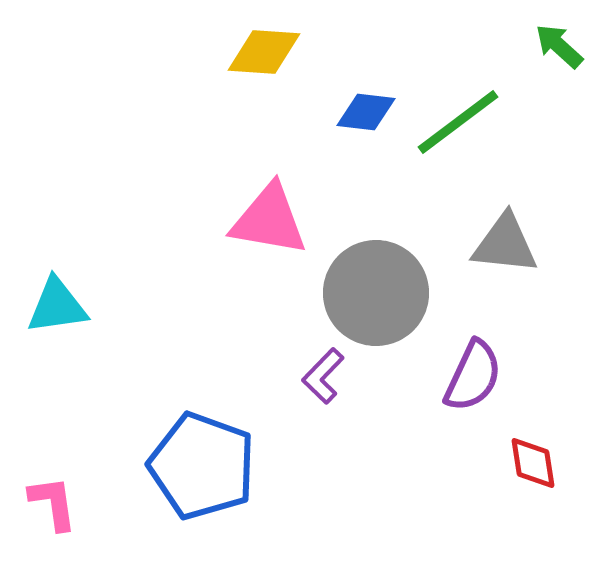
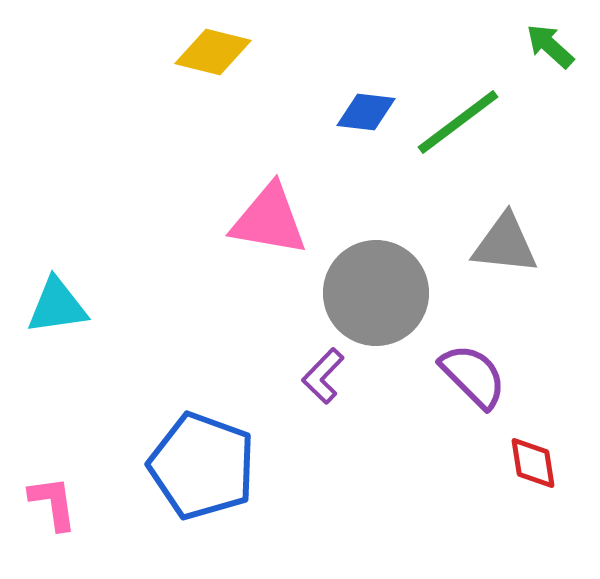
green arrow: moved 9 px left
yellow diamond: moved 51 px left; rotated 10 degrees clockwise
purple semicircle: rotated 70 degrees counterclockwise
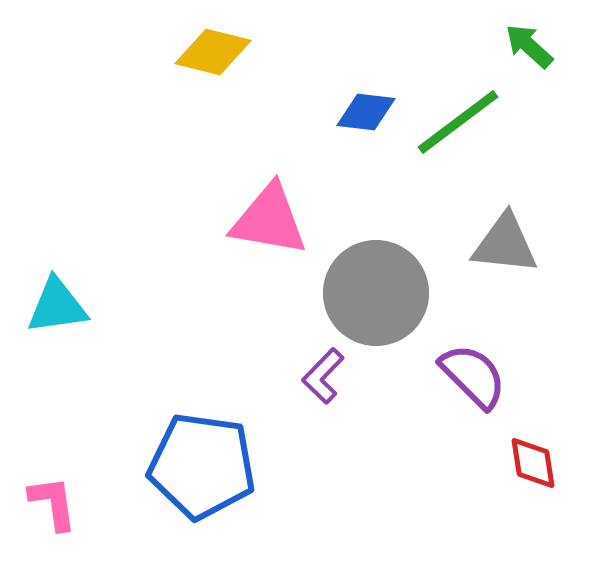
green arrow: moved 21 px left
blue pentagon: rotated 12 degrees counterclockwise
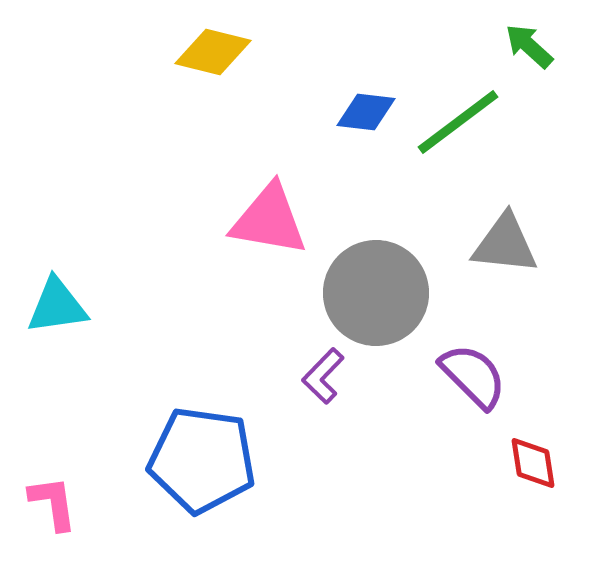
blue pentagon: moved 6 px up
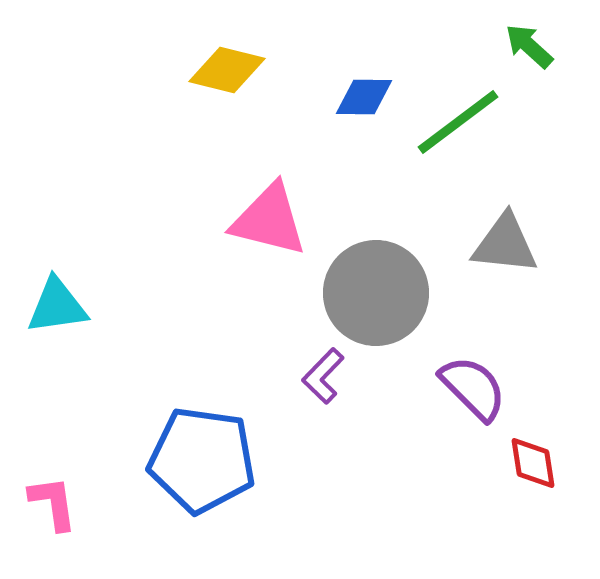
yellow diamond: moved 14 px right, 18 px down
blue diamond: moved 2 px left, 15 px up; rotated 6 degrees counterclockwise
pink triangle: rotated 4 degrees clockwise
purple semicircle: moved 12 px down
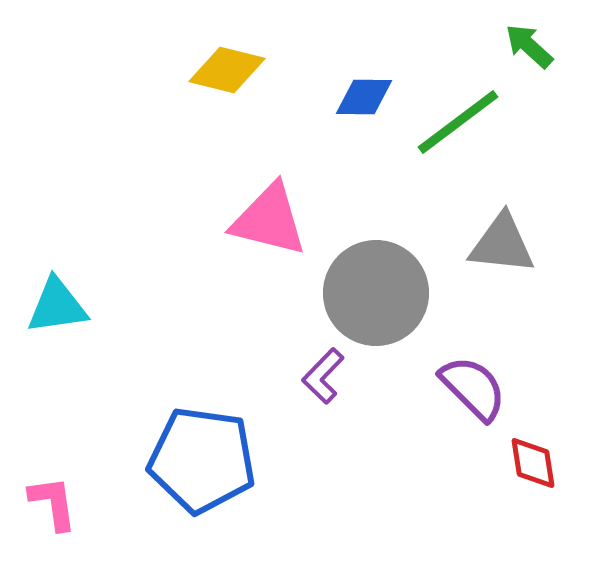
gray triangle: moved 3 px left
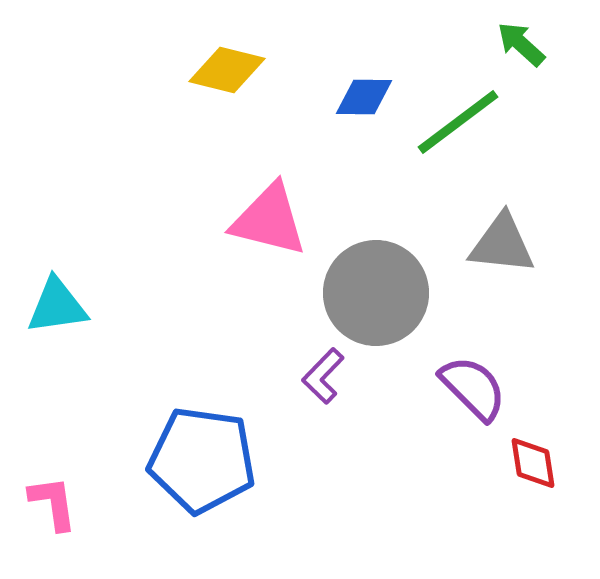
green arrow: moved 8 px left, 2 px up
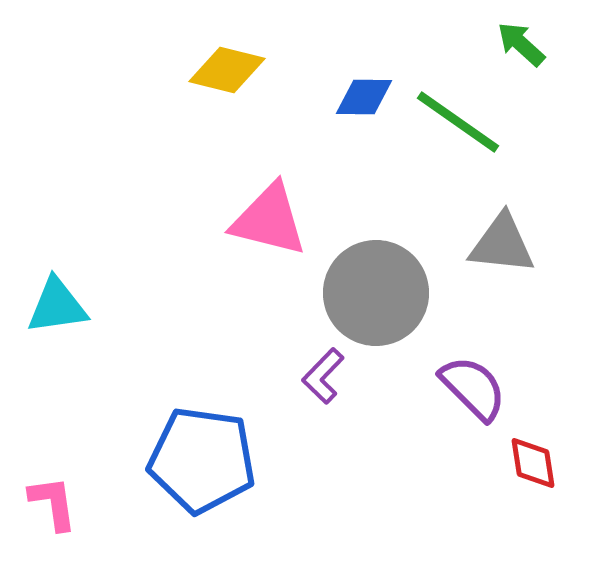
green line: rotated 72 degrees clockwise
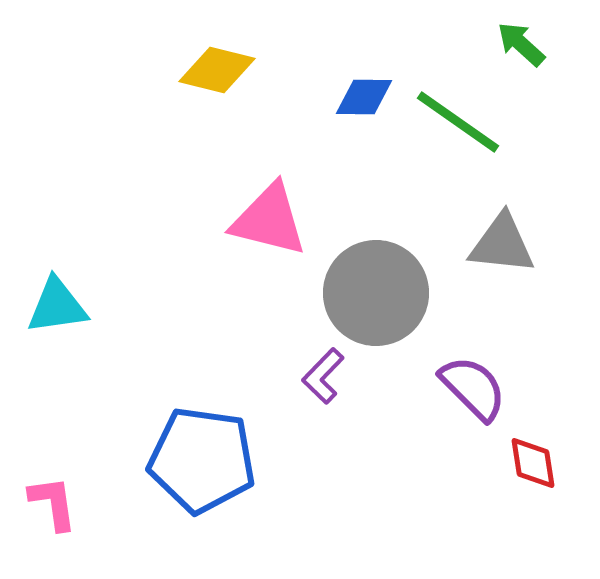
yellow diamond: moved 10 px left
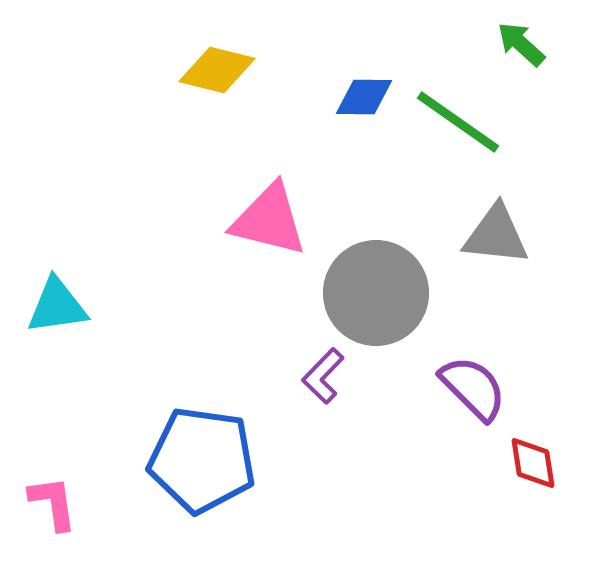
gray triangle: moved 6 px left, 9 px up
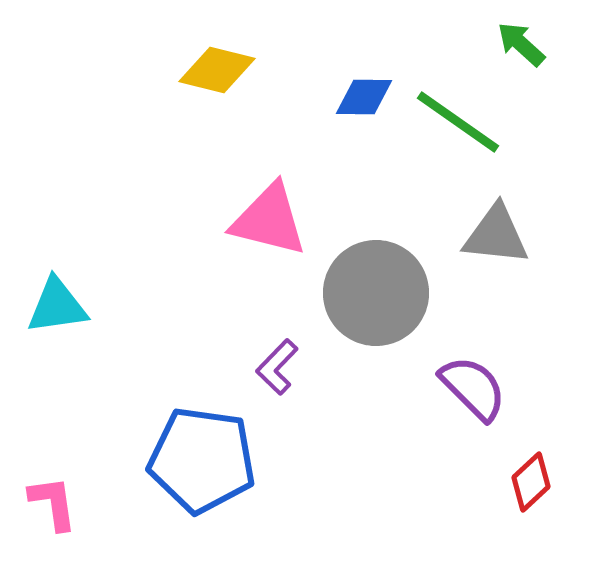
purple L-shape: moved 46 px left, 9 px up
red diamond: moved 2 px left, 19 px down; rotated 56 degrees clockwise
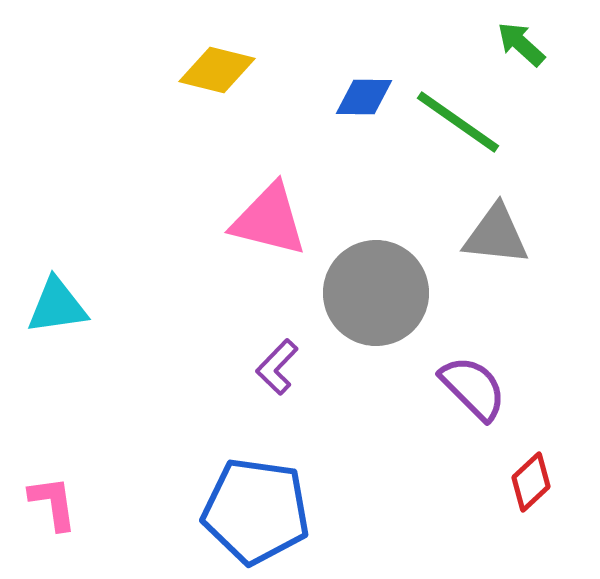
blue pentagon: moved 54 px right, 51 px down
